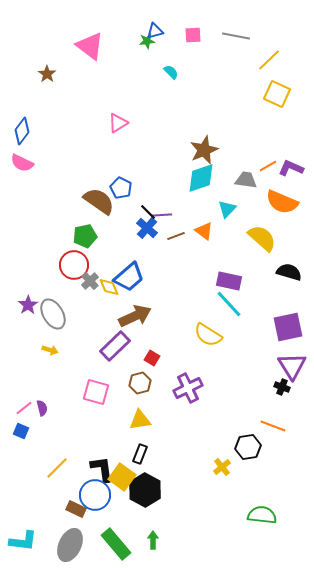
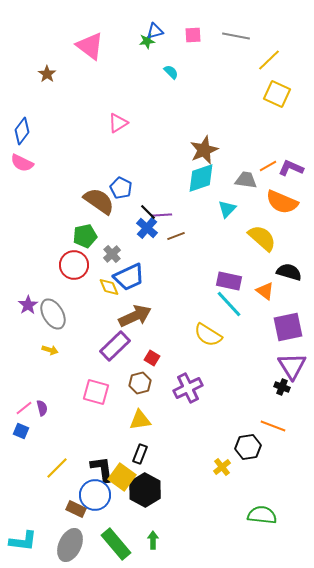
orange triangle at (204, 231): moved 61 px right, 60 px down
blue trapezoid at (129, 277): rotated 16 degrees clockwise
gray cross at (90, 281): moved 22 px right, 27 px up
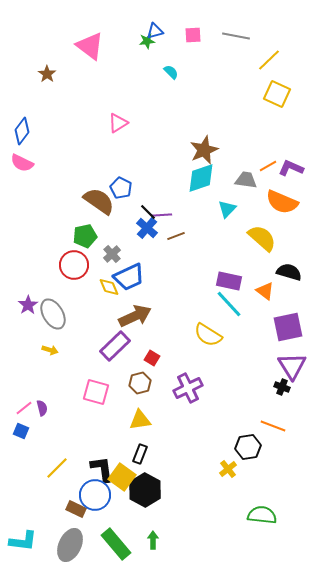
yellow cross at (222, 467): moved 6 px right, 2 px down
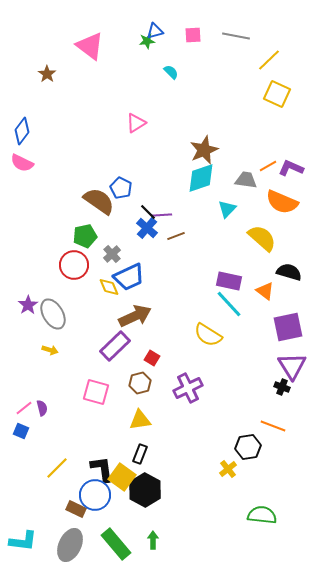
pink triangle at (118, 123): moved 18 px right
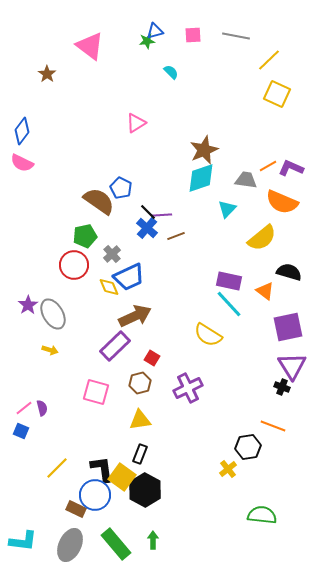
yellow semicircle at (262, 238): rotated 100 degrees clockwise
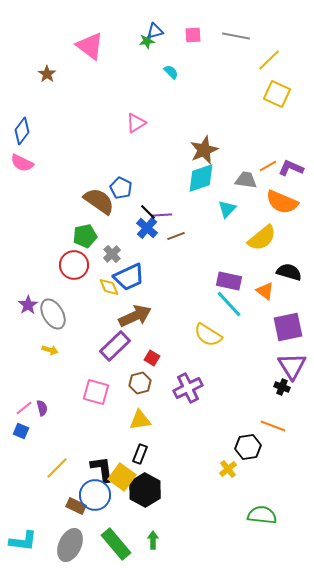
brown rectangle at (76, 509): moved 3 px up
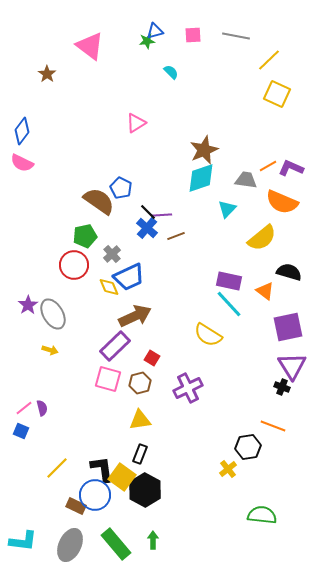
pink square at (96, 392): moved 12 px right, 13 px up
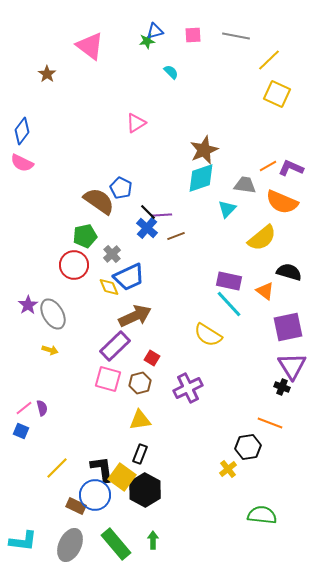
gray trapezoid at (246, 180): moved 1 px left, 5 px down
orange line at (273, 426): moved 3 px left, 3 px up
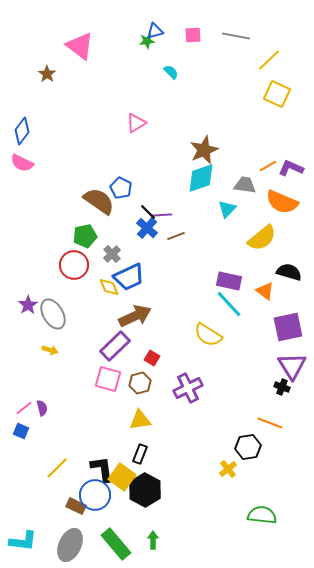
pink triangle at (90, 46): moved 10 px left
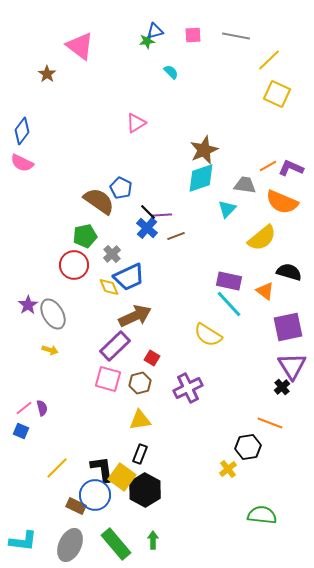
black cross at (282, 387): rotated 28 degrees clockwise
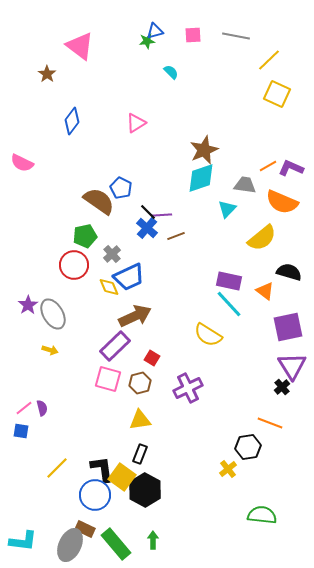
blue diamond at (22, 131): moved 50 px right, 10 px up
blue square at (21, 431): rotated 14 degrees counterclockwise
brown rectangle at (76, 506): moved 9 px right, 23 px down
